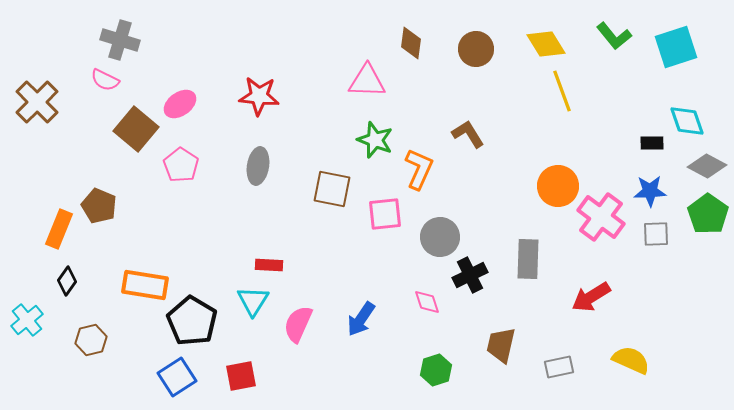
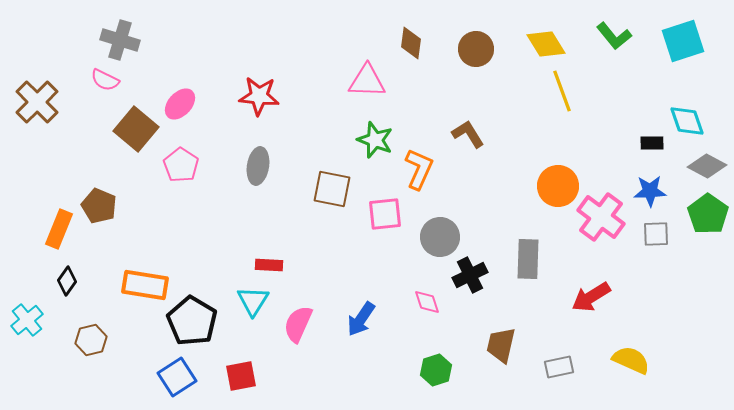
cyan square at (676, 47): moved 7 px right, 6 px up
pink ellipse at (180, 104): rotated 12 degrees counterclockwise
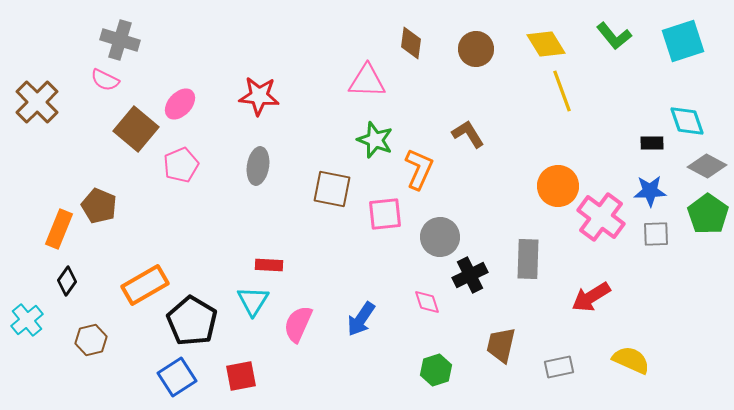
pink pentagon at (181, 165): rotated 16 degrees clockwise
orange rectangle at (145, 285): rotated 39 degrees counterclockwise
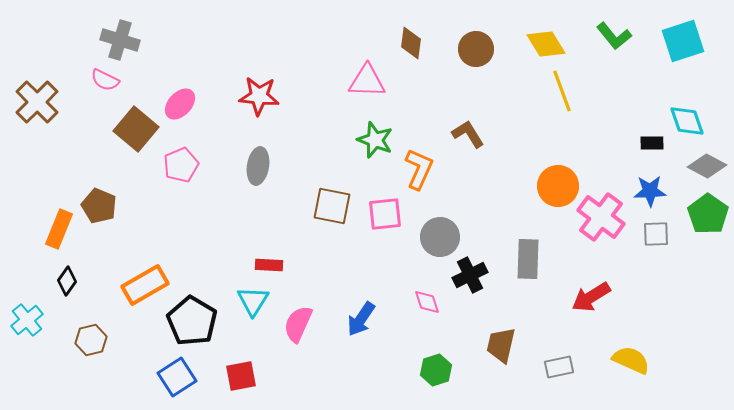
brown square at (332, 189): moved 17 px down
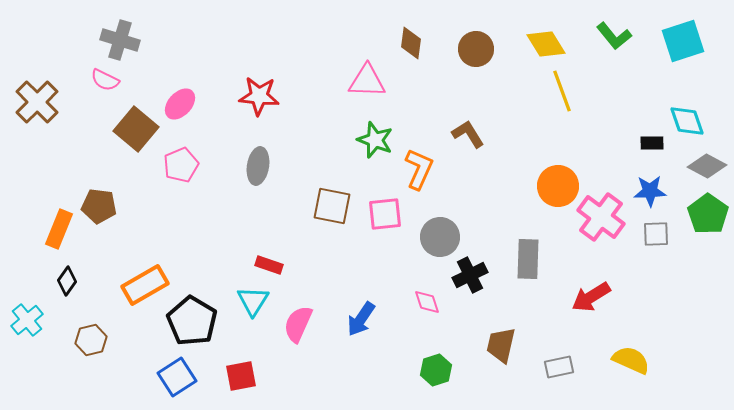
brown pentagon at (99, 206): rotated 16 degrees counterclockwise
red rectangle at (269, 265): rotated 16 degrees clockwise
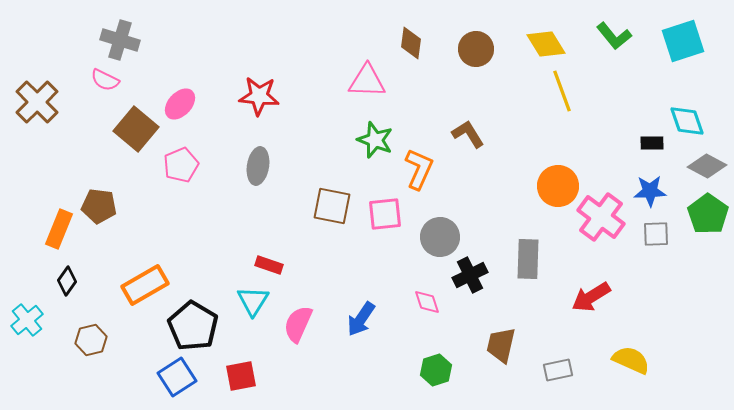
black pentagon at (192, 321): moved 1 px right, 5 px down
gray rectangle at (559, 367): moved 1 px left, 3 px down
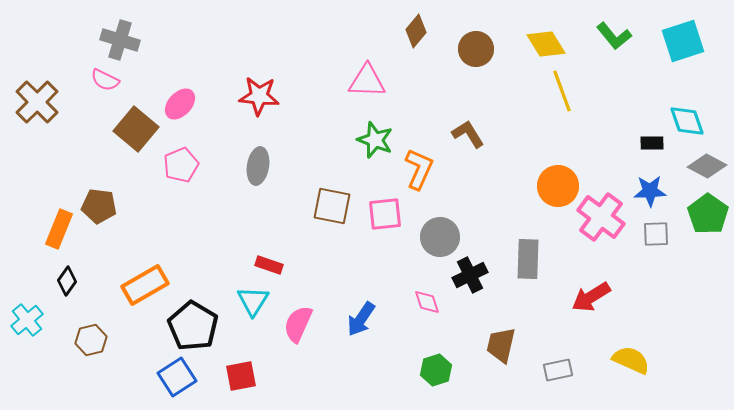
brown diamond at (411, 43): moved 5 px right, 12 px up; rotated 32 degrees clockwise
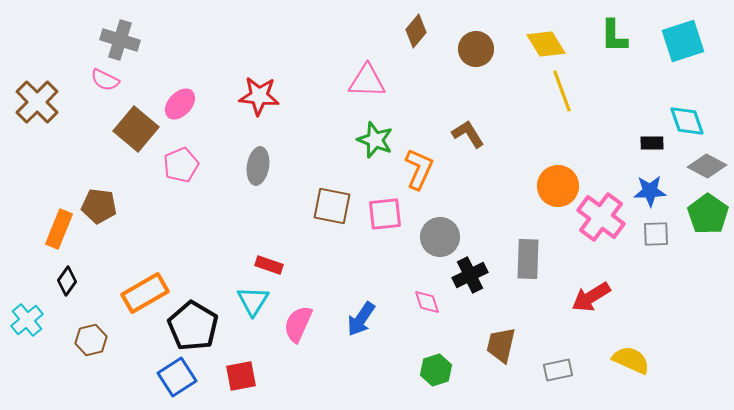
green L-shape at (614, 36): rotated 39 degrees clockwise
orange rectangle at (145, 285): moved 8 px down
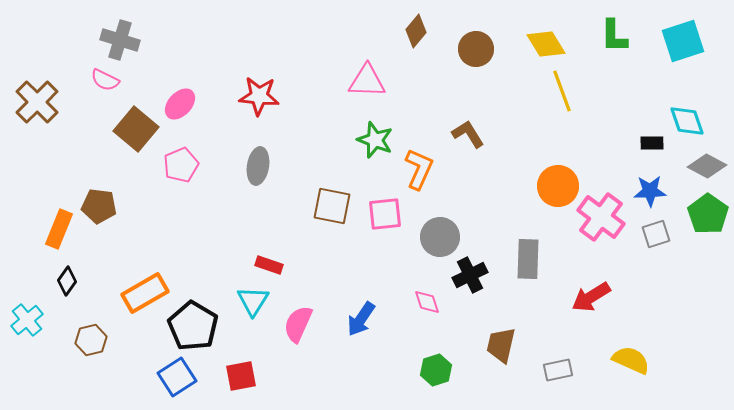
gray square at (656, 234): rotated 16 degrees counterclockwise
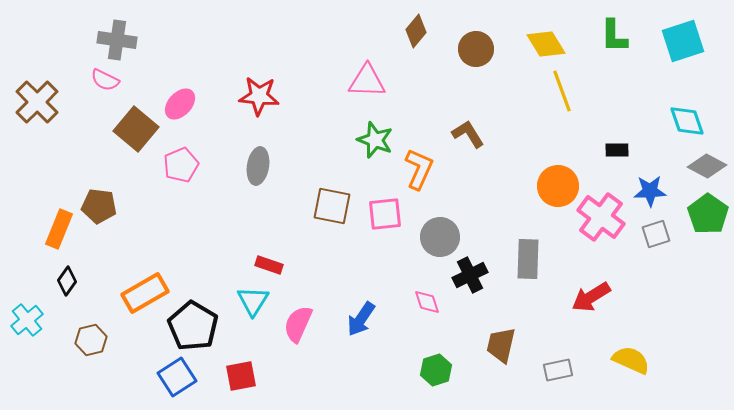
gray cross at (120, 40): moved 3 px left; rotated 9 degrees counterclockwise
black rectangle at (652, 143): moved 35 px left, 7 px down
